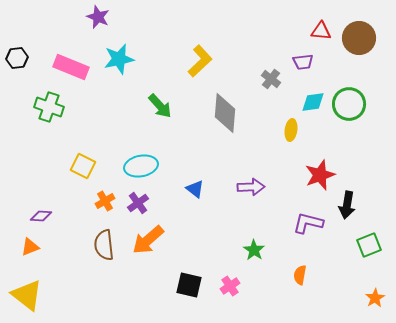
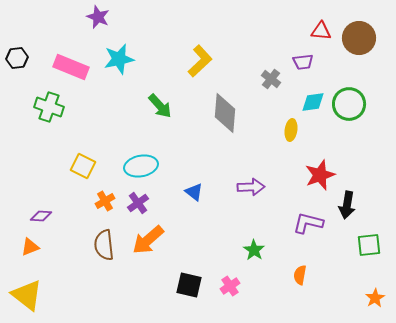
blue triangle: moved 1 px left, 3 px down
green square: rotated 15 degrees clockwise
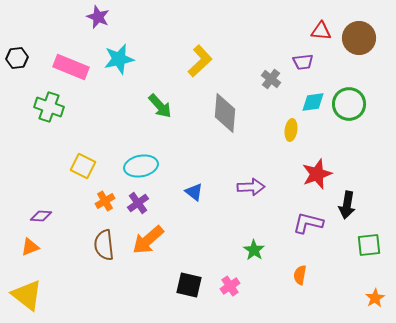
red star: moved 3 px left, 1 px up
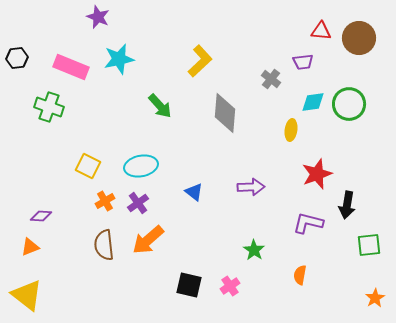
yellow square: moved 5 px right
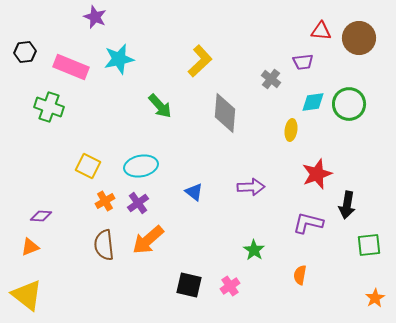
purple star: moved 3 px left
black hexagon: moved 8 px right, 6 px up
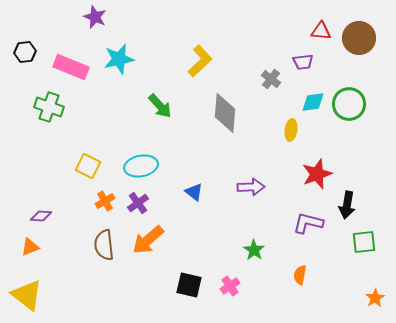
green square: moved 5 px left, 3 px up
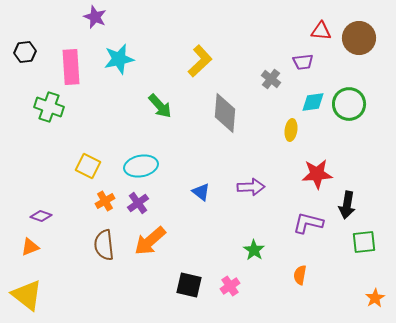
pink rectangle: rotated 64 degrees clockwise
red star: rotated 16 degrees clockwise
blue triangle: moved 7 px right
purple diamond: rotated 15 degrees clockwise
orange arrow: moved 2 px right, 1 px down
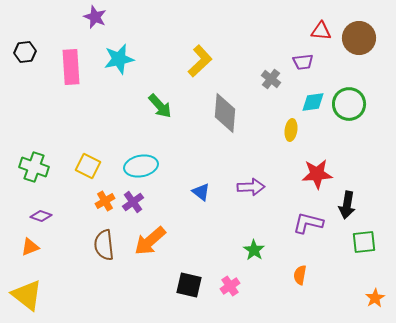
green cross: moved 15 px left, 60 px down
purple cross: moved 5 px left, 1 px up
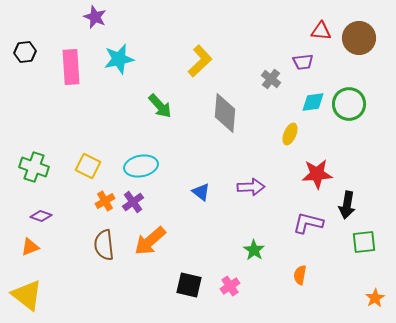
yellow ellipse: moved 1 px left, 4 px down; rotated 15 degrees clockwise
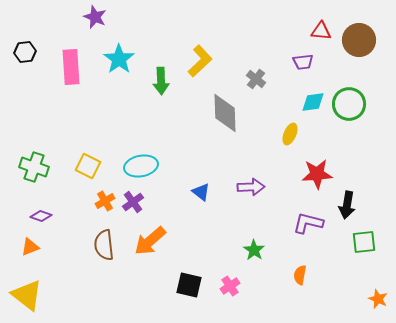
brown circle: moved 2 px down
cyan star: rotated 24 degrees counterclockwise
gray cross: moved 15 px left
green arrow: moved 1 px right, 25 px up; rotated 40 degrees clockwise
gray diamond: rotated 6 degrees counterclockwise
orange star: moved 3 px right, 1 px down; rotated 18 degrees counterclockwise
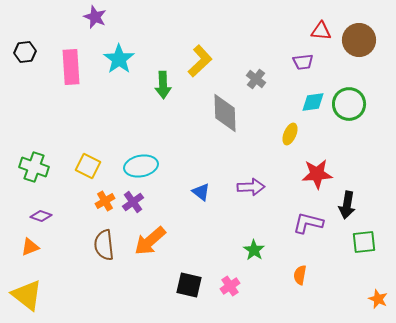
green arrow: moved 2 px right, 4 px down
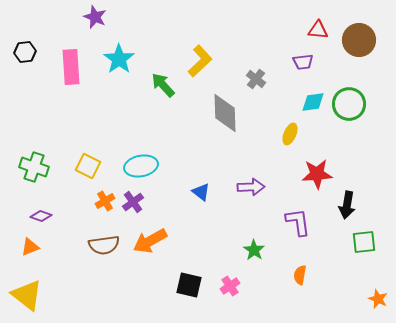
red triangle: moved 3 px left, 1 px up
green arrow: rotated 140 degrees clockwise
purple L-shape: moved 10 px left, 1 px up; rotated 68 degrees clockwise
orange arrow: rotated 12 degrees clockwise
brown semicircle: rotated 92 degrees counterclockwise
